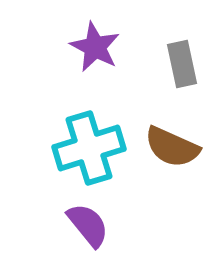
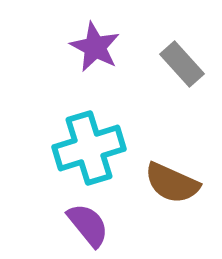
gray rectangle: rotated 30 degrees counterclockwise
brown semicircle: moved 36 px down
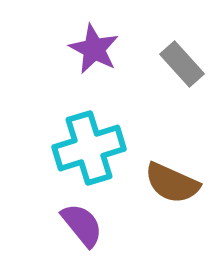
purple star: moved 1 px left, 2 px down
purple semicircle: moved 6 px left
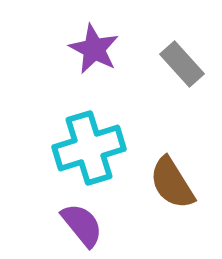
brown semicircle: rotated 34 degrees clockwise
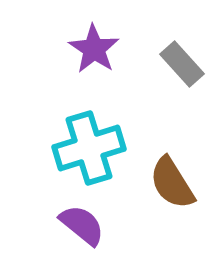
purple star: rotated 6 degrees clockwise
purple semicircle: rotated 12 degrees counterclockwise
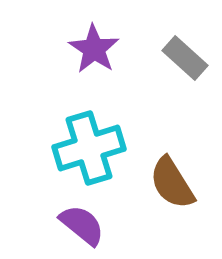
gray rectangle: moved 3 px right, 6 px up; rotated 6 degrees counterclockwise
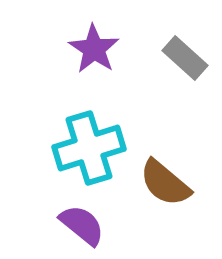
brown semicircle: moved 7 px left; rotated 18 degrees counterclockwise
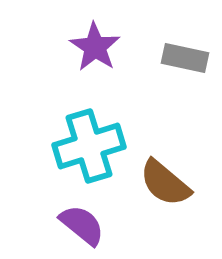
purple star: moved 1 px right, 2 px up
gray rectangle: rotated 30 degrees counterclockwise
cyan cross: moved 2 px up
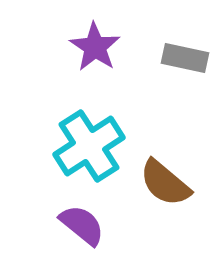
cyan cross: rotated 16 degrees counterclockwise
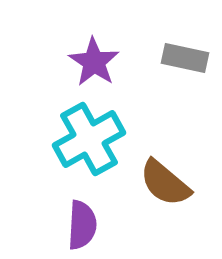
purple star: moved 1 px left, 15 px down
cyan cross: moved 7 px up; rotated 4 degrees clockwise
purple semicircle: rotated 54 degrees clockwise
